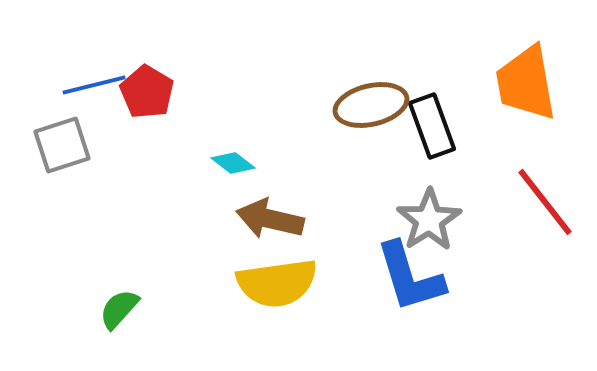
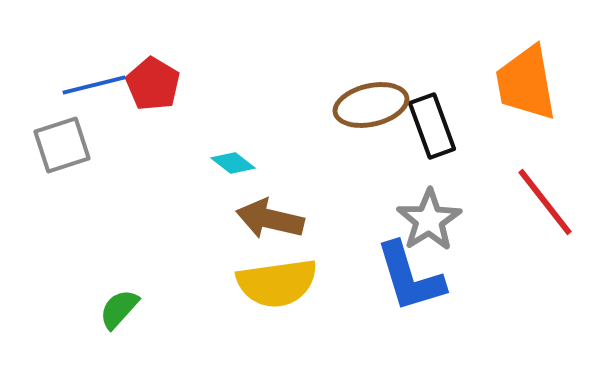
red pentagon: moved 6 px right, 8 px up
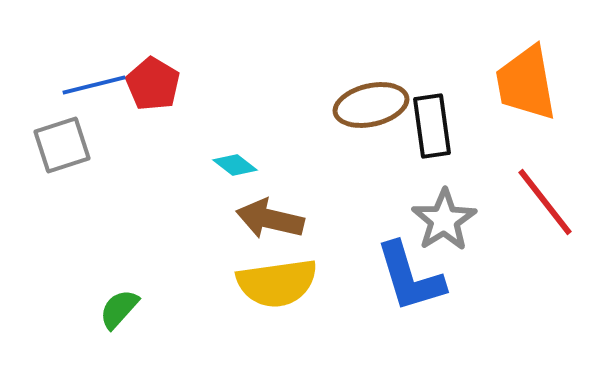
black rectangle: rotated 12 degrees clockwise
cyan diamond: moved 2 px right, 2 px down
gray star: moved 15 px right
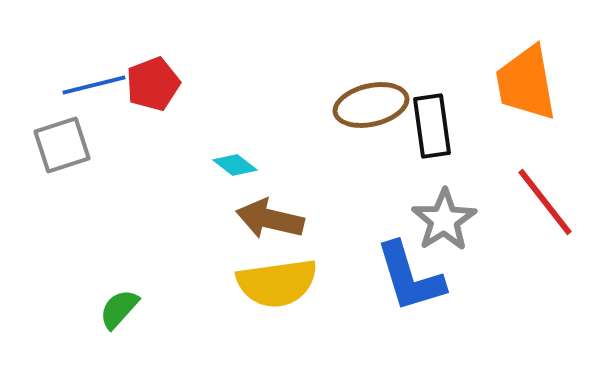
red pentagon: rotated 20 degrees clockwise
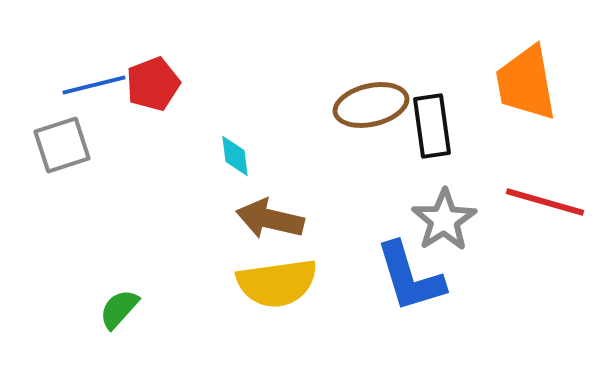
cyan diamond: moved 9 px up; rotated 45 degrees clockwise
red line: rotated 36 degrees counterclockwise
